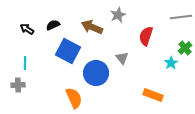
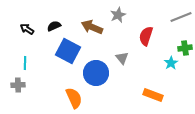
gray line: rotated 15 degrees counterclockwise
black semicircle: moved 1 px right, 1 px down
green cross: rotated 32 degrees clockwise
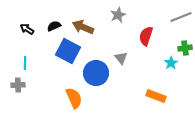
brown arrow: moved 9 px left
gray triangle: moved 1 px left
orange rectangle: moved 3 px right, 1 px down
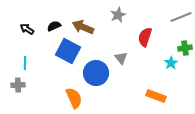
red semicircle: moved 1 px left, 1 px down
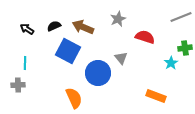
gray star: moved 4 px down
red semicircle: rotated 90 degrees clockwise
blue circle: moved 2 px right
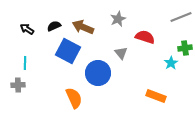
gray triangle: moved 5 px up
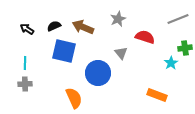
gray line: moved 3 px left, 2 px down
blue square: moved 4 px left; rotated 15 degrees counterclockwise
gray cross: moved 7 px right, 1 px up
orange rectangle: moved 1 px right, 1 px up
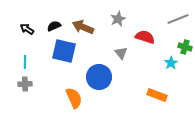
green cross: moved 1 px up; rotated 24 degrees clockwise
cyan line: moved 1 px up
blue circle: moved 1 px right, 4 px down
